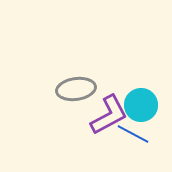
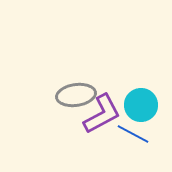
gray ellipse: moved 6 px down
purple L-shape: moved 7 px left, 1 px up
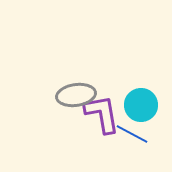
purple L-shape: rotated 72 degrees counterclockwise
blue line: moved 1 px left
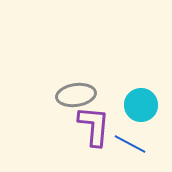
purple L-shape: moved 8 px left, 12 px down; rotated 15 degrees clockwise
blue line: moved 2 px left, 10 px down
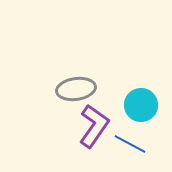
gray ellipse: moved 6 px up
purple L-shape: rotated 30 degrees clockwise
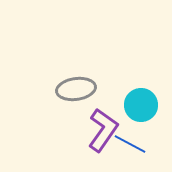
purple L-shape: moved 9 px right, 4 px down
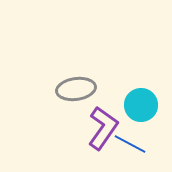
purple L-shape: moved 2 px up
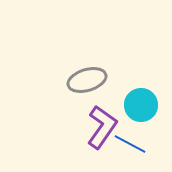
gray ellipse: moved 11 px right, 9 px up; rotated 9 degrees counterclockwise
purple L-shape: moved 1 px left, 1 px up
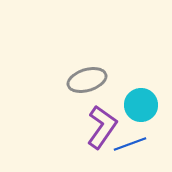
blue line: rotated 48 degrees counterclockwise
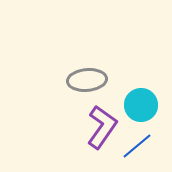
gray ellipse: rotated 12 degrees clockwise
blue line: moved 7 px right, 2 px down; rotated 20 degrees counterclockwise
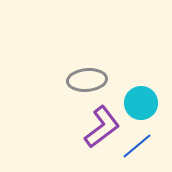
cyan circle: moved 2 px up
purple L-shape: rotated 18 degrees clockwise
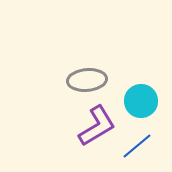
cyan circle: moved 2 px up
purple L-shape: moved 5 px left, 1 px up; rotated 6 degrees clockwise
